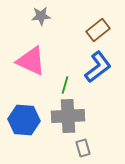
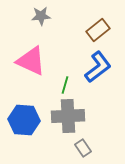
gray rectangle: rotated 18 degrees counterclockwise
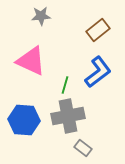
blue L-shape: moved 5 px down
gray cross: rotated 8 degrees counterclockwise
gray rectangle: rotated 18 degrees counterclockwise
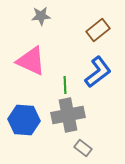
green line: rotated 18 degrees counterclockwise
gray cross: moved 1 px up
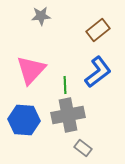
pink triangle: moved 9 px down; rotated 48 degrees clockwise
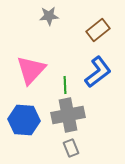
gray star: moved 8 px right
gray rectangle: moved 12 px left; rotated 30 degrees clockwise
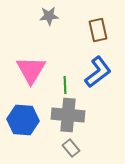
brown rectangle: rotated 65 degrees counterclockwise
pink triangle: rotated 12 degrees counterclockwise
gray cross: rotated 16 degrees clockwise
blue hexagon: moved 1 px left
gray rectangle: rotated 18 degrees counterclockwise
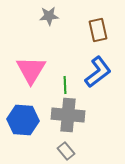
gray rectangle: moved 5 px left, 3 px down
